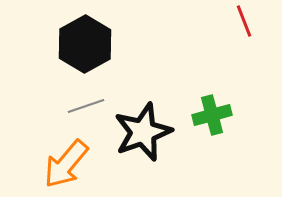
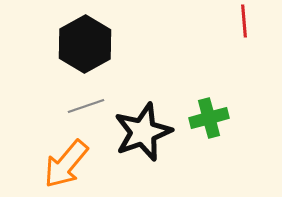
red line: rotated 16 degrees clockwise
green cross: moved 3 px left, 3 px down
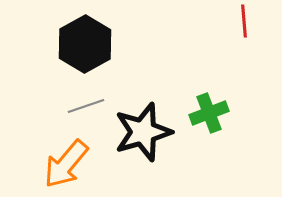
green cross: moved 5 px up; rotated 6 degrees counterclockwise
black star: rotated 4 degrees clockwise
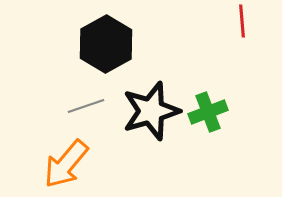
red line: moved 2 px left
black hexagon: moved 21 px right
green cross: moved 1 px left, 1 px up
black star: moved 8 px right, 21 px up
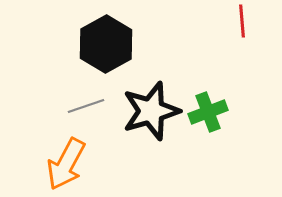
orange arrow: rotated 12 degrees counterclockwise
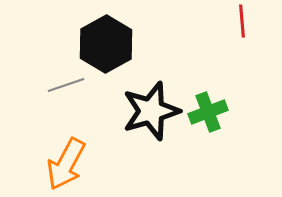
gray line: moved 20 px left, 21 px up
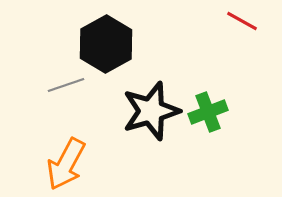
red line: rotated 56 degrees counterclockwise
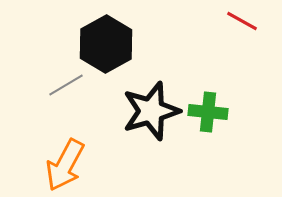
gray line: rotated 12 degrees counterclockwise
green cross: rotated 27 degrees clockwise
orange arrow: moved 1 px left, 1 px down
